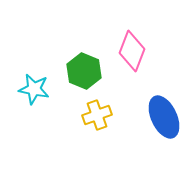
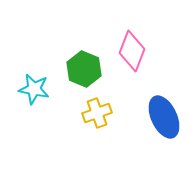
green hexagon: moved 2 px up
yellow cross: moved 2 px up
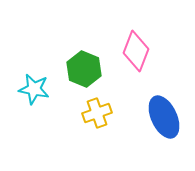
pink diamond: moved 4 px right
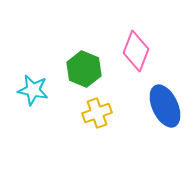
cyan star: moved 1 px left, 1 px down
blue ellipse: moved 1 px right, 11 px up
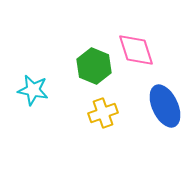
pink diamond: moved 1 px up; rotated 39 degrees counterclockwise
green hexagon: moved 10 px right, 3 px up
yellow cross: moved 6 px right
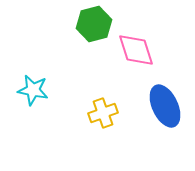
green hexagon: moved 42 px up; rotated 24 degrees clockwise
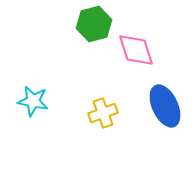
cyan star: moved 11 px down
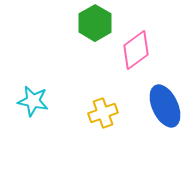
green hexagon: moved 1 px right, 1 px up; rotated 16 degrees counterclockwise
pink diamond: rotated 72 degrees clockwise
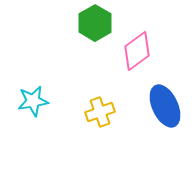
pink diamond: moved 1 px right, 1 px down
cyan star: rotated 20 degrees counterclockwise
yellow cross: moved 3 px left, 1 px up
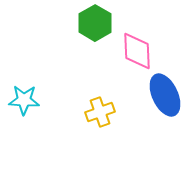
pink diamond: rotated 57 degrees counterclockwise
cyan star: moved 9 px left, 1 px up; rotated 12 degrees clockwise
blue ellipse: moved 11 px up
